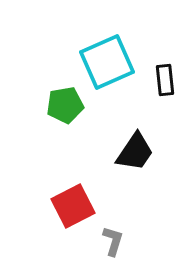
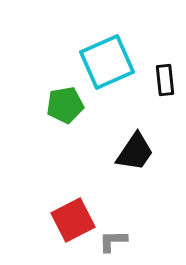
red square: moved 14 px down
gray L-shape: rotated 108 degrees counterclockwise
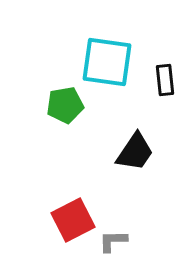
cyan square: rotated 32 degrees clockwise
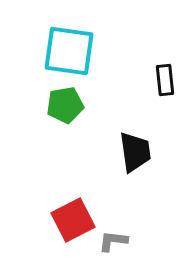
cyan square: moved 38 px left, 11 px up
black trapezoid: rotated 42 degrees counterclockwise
gray L-shape: rotated 8 degrees clockwise
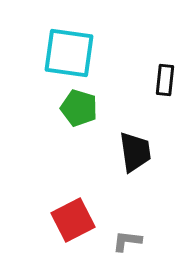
cyan square: moved 2 px down
black rectangle: rotated 12 degrees clockwise
green pentagon: moved 14 px right, 3 px down; rotated 27 degrees clockwise
gray L-shape: moved 14 px right
